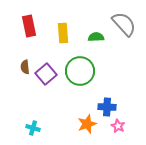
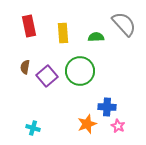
brown semicircle: rotated 16 degrees clockwise
purple square: moved 1 px right, 2 px down
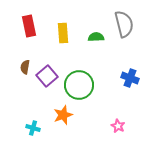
gray semicircle: rotated 28 degrees clockwise
green circle: moved 1 px left, 14 px down
blue cross: moved 23 px right, 29 px up; rotated 18 degrees clockwise
orange star: moved 24 px left, 9 px up
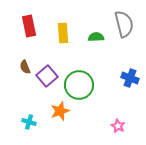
brown semicircle: rotated 32 degrees counterclockwise
orange star: moved 3 px left, 4 px up
cyan cross: moved 4 px left, 6 px up
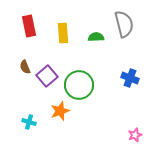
pink star: moved 17 px right, 9 px down; rotated 24 degrees clockwise
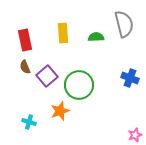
red rectangle: moved 4 px left, 14 px down
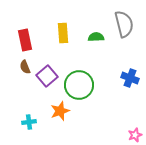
cyan cross: rotated 24 degrees counterclockwise
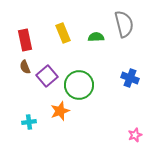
yellow rectangle: rotated 18 degrees counterclockwise
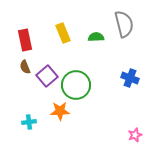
green circle: moved 3 px left
orange star: rotated 18 degrees clockwise
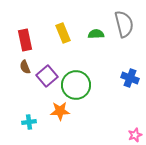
green semicircle: moved 3 px up
